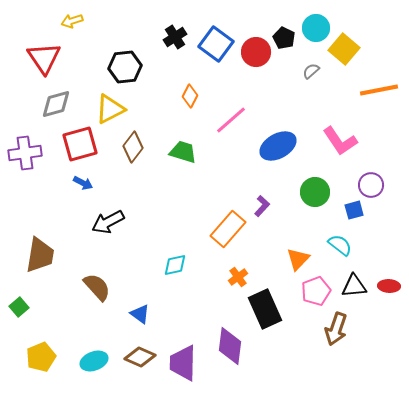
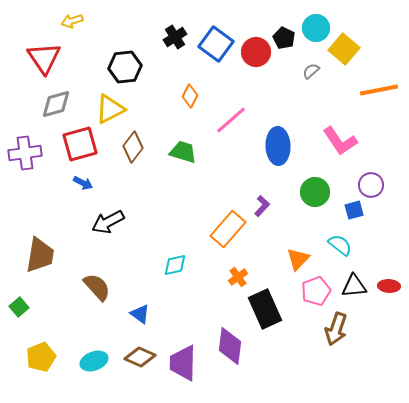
blue ellipse at (278, 146): rotated 63 degrees counterclockwise
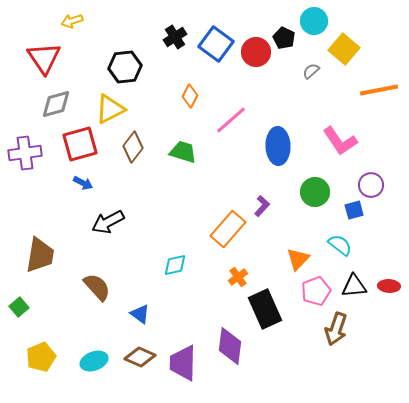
cyan circle at (316, 28): moved 2 px left, 7 px up
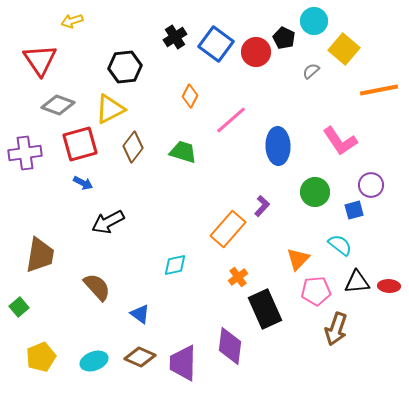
red triangle at (44, 58): moved 4 px left, 2 px down
gray diamond at (56, 104): moved 2 px right, 1 px down; rotated 36 degrees clockwise
black triangle at (354, 286): moved 3 px right, 4 px up
pink pentagon at (316, 291): rotated 16 degrees clockwise
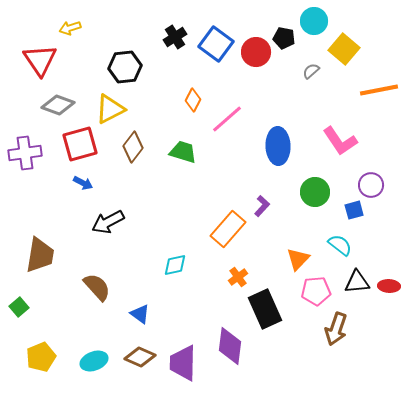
yellow arrow at (72, 21): moved 2 px left, 7 px down
black pentagon at (284, 38): rotated 15 degrees counterclockwise
orange diamond at (190, 96): moved 3 px right, 4 px down
pink line at (231, 120): moved 4 px left, 1 px up
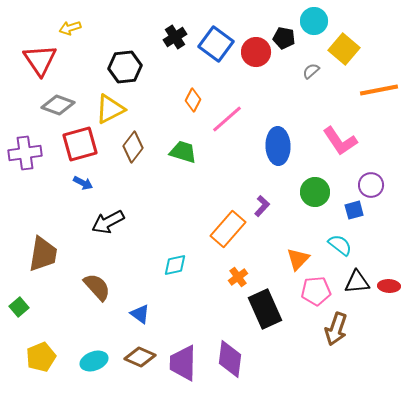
brown trapezoid at (40, 255): moved 3 px right, 1 px up
purple diamond at (230, 346): moved 13 px down
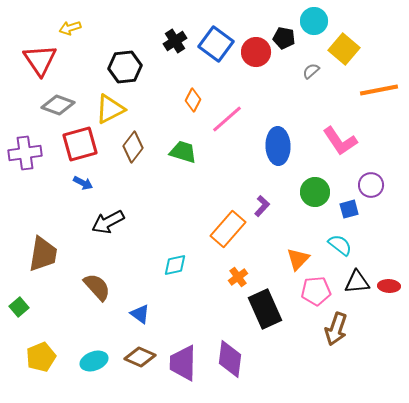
black cross at (175, 37): moved 4 px down
blue square at (354, 210): moved 5 px left, 1 px up
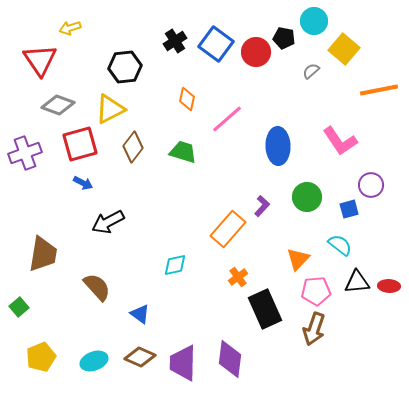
orange diamond at (193, 100): moved 6 px left, 1 px up; rotated 15 degrees counterclockwise
purple cross at (25, 153): rotated 12 degrees counterclockwise
green circle at (315, 192): moved 8 px left, 5 px down
brown arrow at (336, 329): moved 22 px left
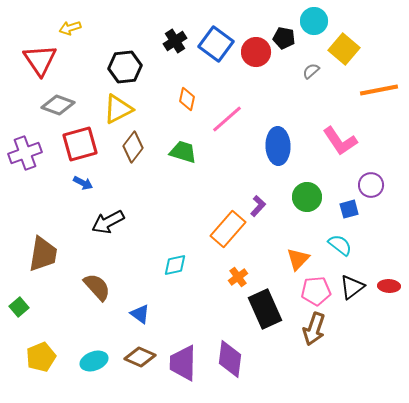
yellow triangle at (110, 109): moved 8 px right
purple L-shape at (262, 206): moved 4 px left
black triangle at (357, 282): moved 5 px left, 5 px down; rotated 32 degrees counterclockwise
